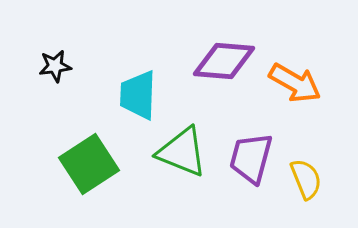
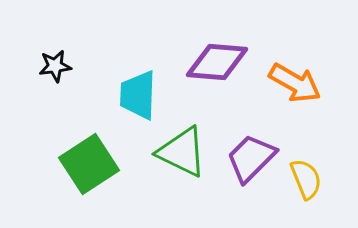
purple diamond: moved 7 px left, 1 px down
green triangle: rotated 4 degrees clockwise
purple trapezoid: rotated 30 degrees clockwise
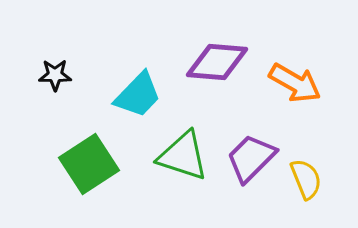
black star: moved 9 px down; rotated 8 degrees clockwise
cyan trapezoid: rotated 138 degrees counterclockwise
green triangle: moved 1 px right, 4 px down; rotated 8 degrees counterclockwise
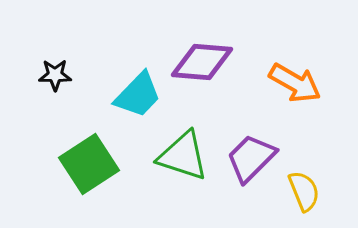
purple diamond: moved 15 px left
yellow semicircle: moved 2 px left, 12 px down
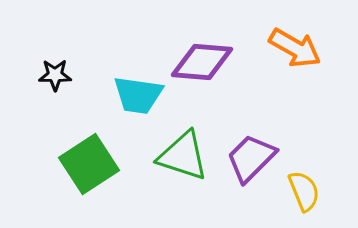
orange arrow: moved 35 px up
cyan trapezoid: rotated 54 degrees clockwise
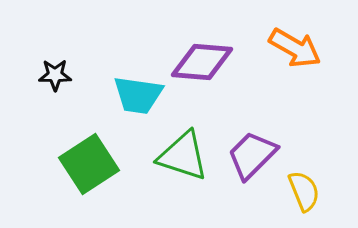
purple trapezoid: moved 1 px right, 3 px up
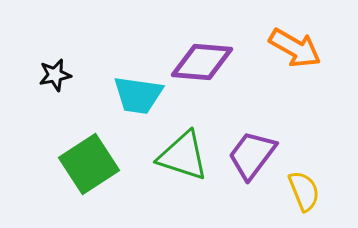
black star: rotated 12 degrees counterclockwise
purple trapezoid: rotated 8 degrees counterclockwise
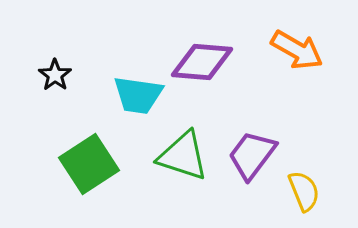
orange arrow: moved 2 px right, 2 px down
black star: rotated 24 degrees counterclockwise
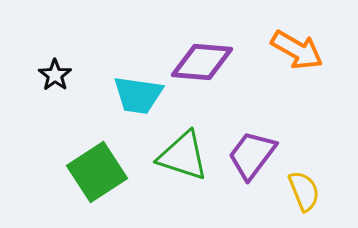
green square: moved 8 px right, 8 px down
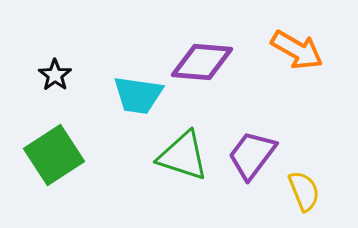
green square: moved 43 px left, 17 px up
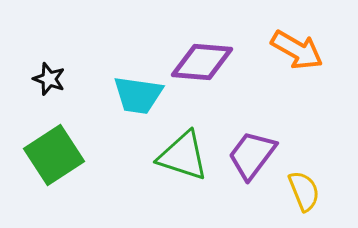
black star: moved 6 px left, 4 px down; rotated 16 degrees counterclockwise
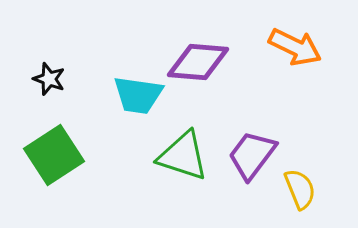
orange arrow: moved 2 px left, 3 px up; rotated 4 degrees counterclockwise
purple diamond: moved 4 px left
yellow semicircle: moved 4 px left, 2 px up
